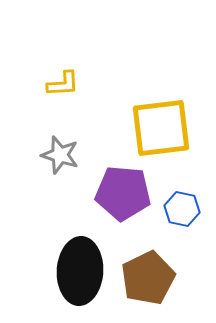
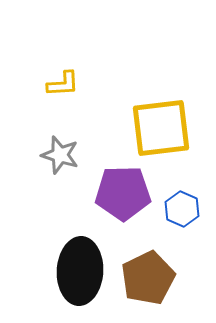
purple pentagon: rotated 6 degrees counterclockwise
blue hexagon: rotated 12 degrees clockwise
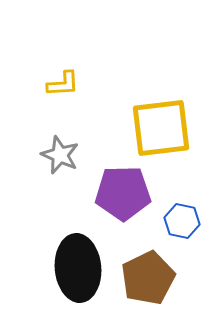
gray star: rotated 6 degrees clockwise
blue hexagon: moved 12 px down; rotated 12 degrees counterclockwise
black ellipse: moved 2 px left, 3 px up; rotated 8 degrees counterclockwise
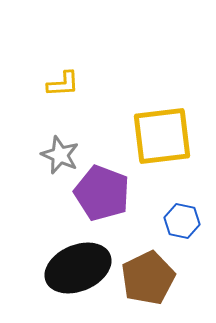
yellow square: moved 1 px right, 8 px down
purple pentagon: moved 21 px left; rotated 22 degrees clockwise
black ellipse: rotated 72 degrees clockwise
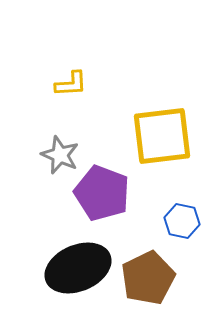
yellow L-shape: moved 8 px right
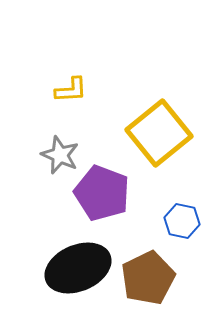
yellow L-shape: moved 6 px down
yellow square: moved 3 px left, 3 px up; rotated 32 degrees counterclockwise
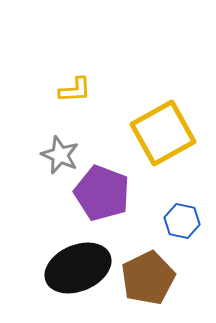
yellow L-shape: moved 4 px right
yellow square: moved 4 px right; rotated 10 degrees clockwise
